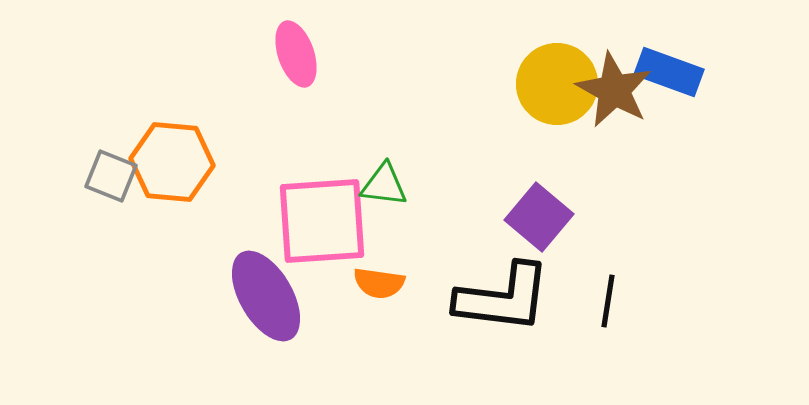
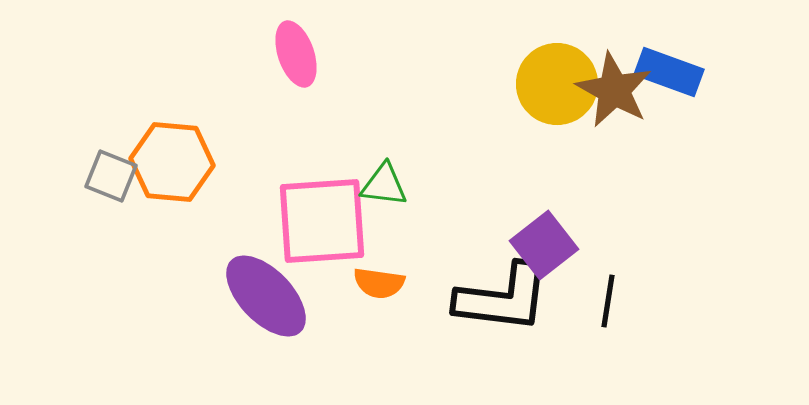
purple square: moved 5 px right, 28 px down; rotated 12 degrees clockwise
purple ellipse: rotated 14 degrees counterclockwise
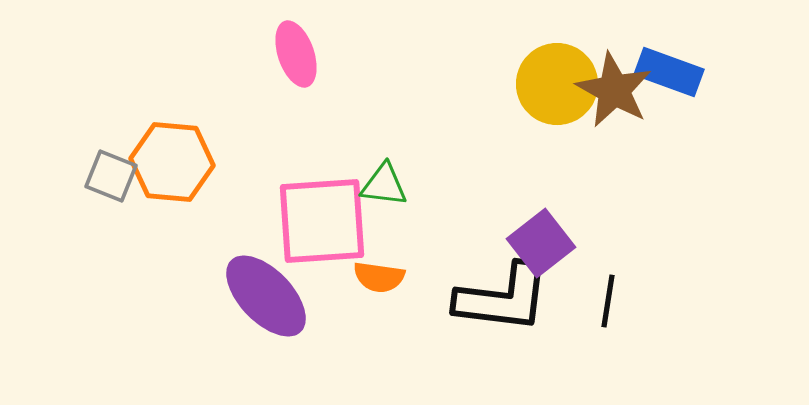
purple square: moved 3 px left, 2 px up
orange semicircle: moved 6 px up
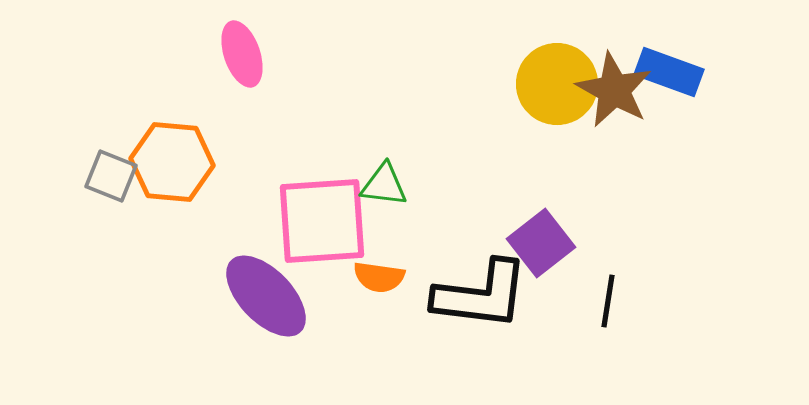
pink ellipse: moved 54 px left
black L-shape: moved 22 px left, 3 px up
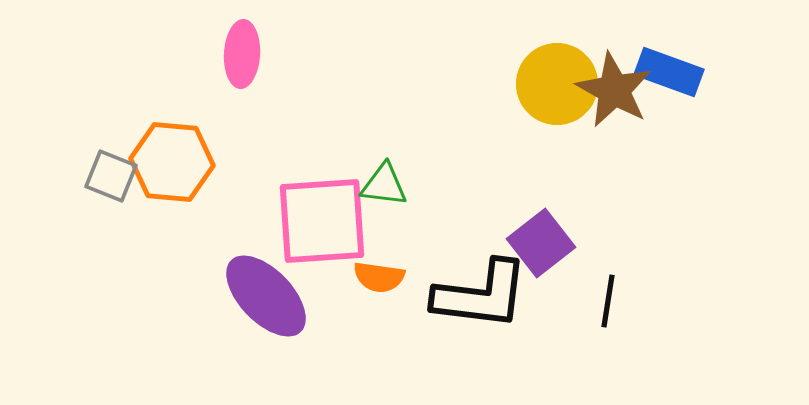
pink ellipse: rotated 22 degrees clockwise
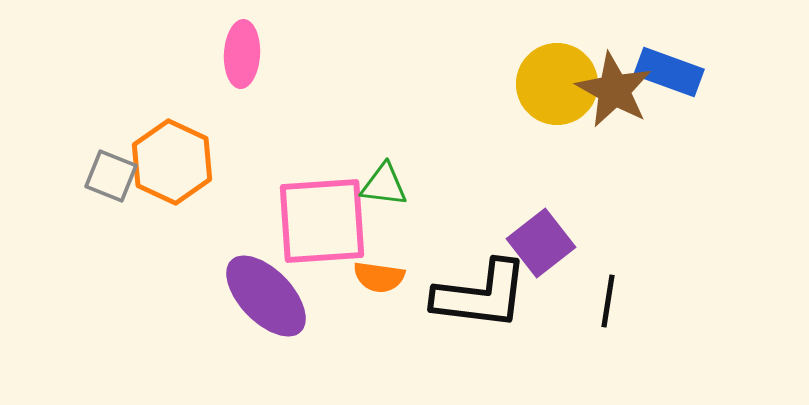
orange hexagon: rotated 20 degrees clockwise
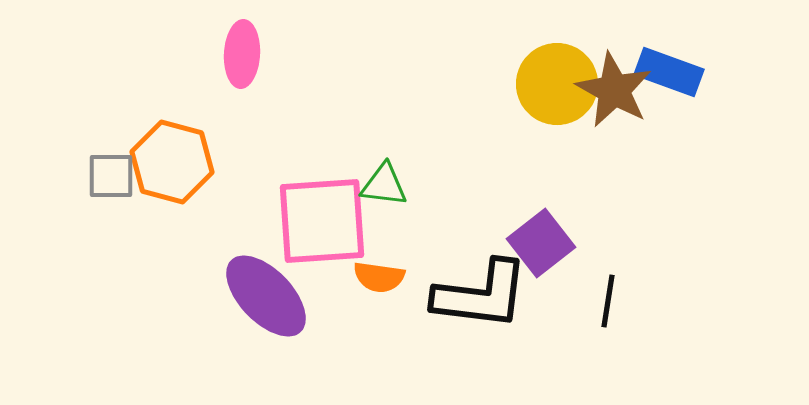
orange hexagon: rotated 10 degrees counterclockwise
gray square: rotated 22 degrees counterclockwise
